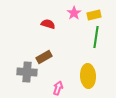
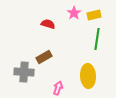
green line: moved 1 px right, 2 px down
gray cross: moved 3 px left
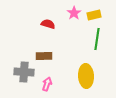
brown rectangle: moved 1 px up; rotated 28 degrees clockwise
yellow ellipse: moved 2 px left
pink arrow: moved 11 px left, 4 px up
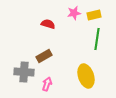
pink star: rotated 24 degrees clockwise
brown rectangle: rotated 28 degrees counterclockwise
yellow ellipse: rotated 15 degrees counterclockwise
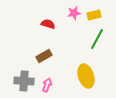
green line: rotated 20 degrees clockwise
gray cross: moved 9 px down
pink arrow: moved 1 px down
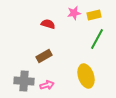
pink arrow: rotated 56 degrees clockwise
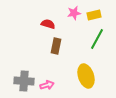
brown rectangle: moved 12 px right, 10 px up; rotated 49 degrees counterclockwise
